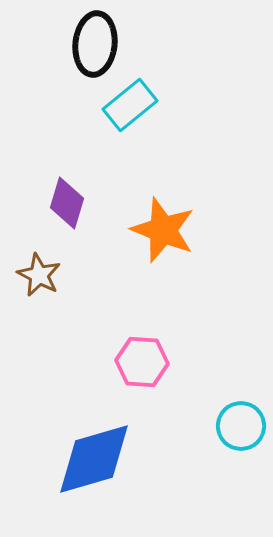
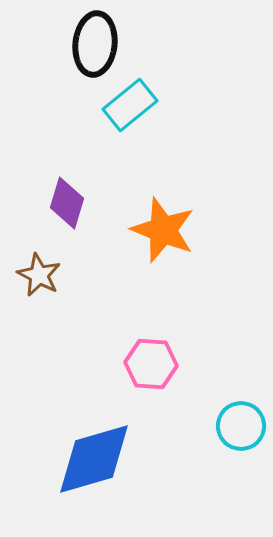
pink hexagon: moved 9 px right, 2 px down
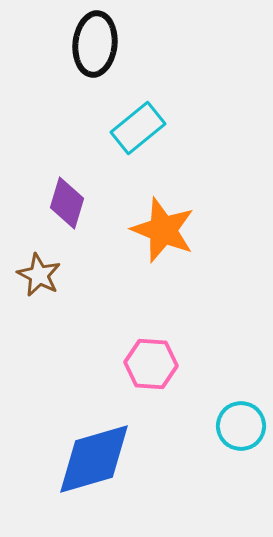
cyan rectangle: moved 8 px right, 23 px down
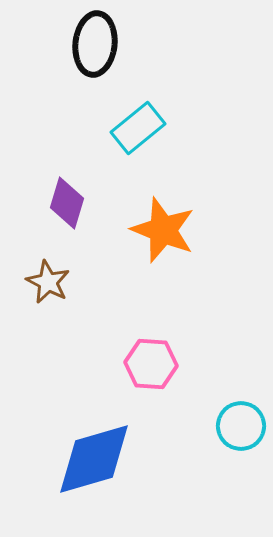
brown star: moved 9 px right, 7 px down
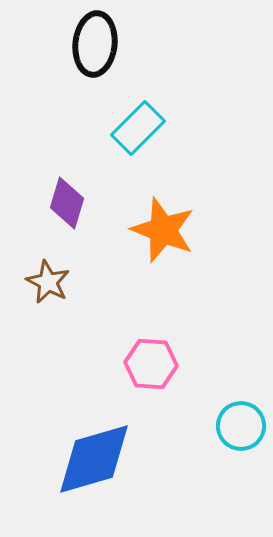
cyan rectangle: rotated 6 degrees counterclockwise
